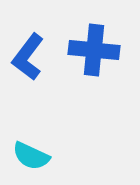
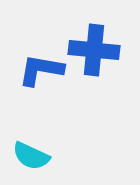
blue L-shape: moved 13 px right, 13 px down; rotated 63 degrees clockwise
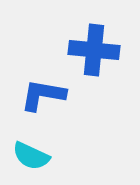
blue L-shape: moved 2 px right, 25 px down
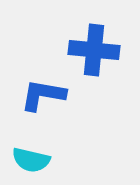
cyan semicircle: moved 4 px down; rotated 12 degrees counterclockwise
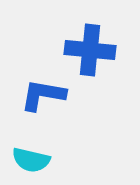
blue cross: moved 4 px left
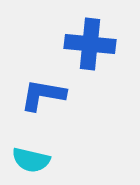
blue cross: moved 6 px up
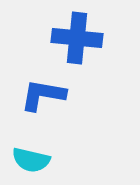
blue cross: moved 13 px left, 6 px up
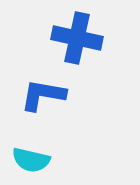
blue cross: rotated 6 degrees clockwise
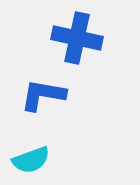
cyan semicircle: rotated 33 degrees counterclockwise
